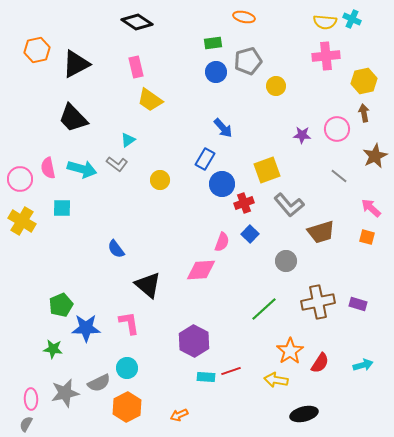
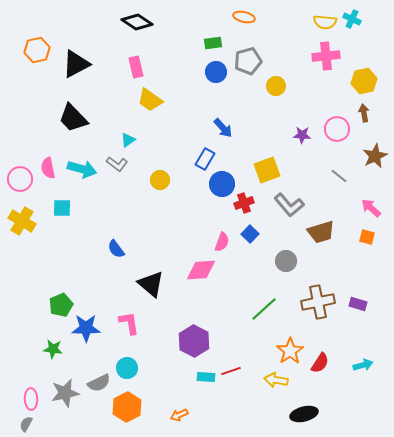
black triangle at (148, 285): moved 3 px right, 1 px up
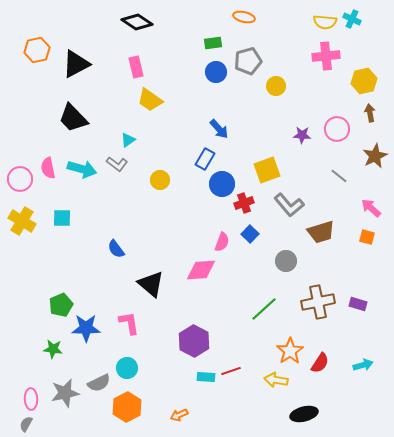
brown arrow at (364, 113): moved 6 px right
blue arrow at (223, 128): moved 4 px left, 1 px down
cyan square at (62, 208): moved 10 px down
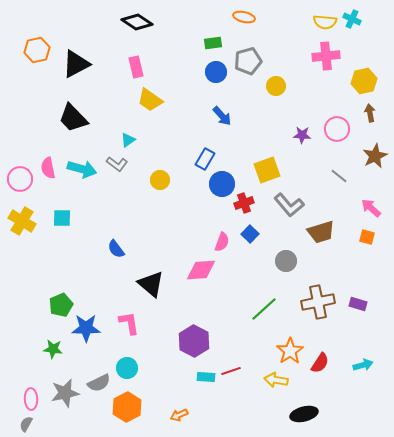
blue arrow at (219, 129): moved 3 px right, 13 px up
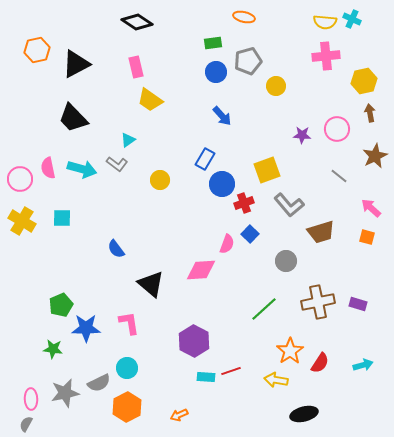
pink semicircle at (222, 242): moved 5 px right, 2 px down
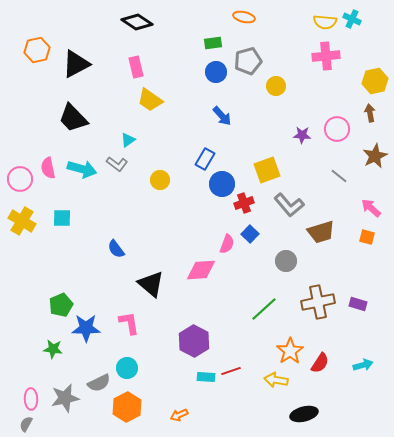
yellow hexagon at (364, 81): moved 11 px right
gray star at (65, 393): moved 5 px down
